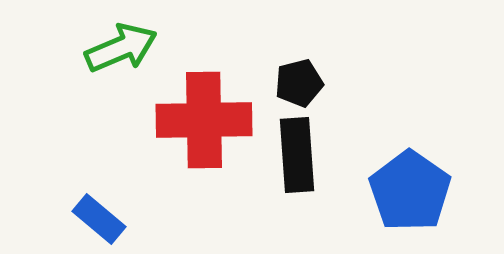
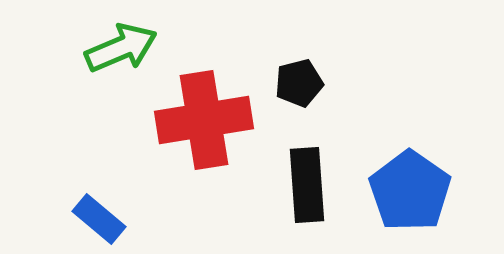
red cross: rotated 8 degrees counterclockwise
black rectangle: moved 10 px right, 30 px down
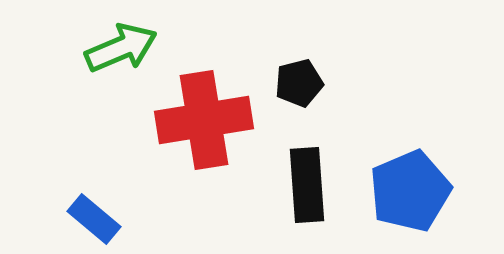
blue pentagon: rotated 14 degrees clockwise
blue rectangle: moved 5 px left
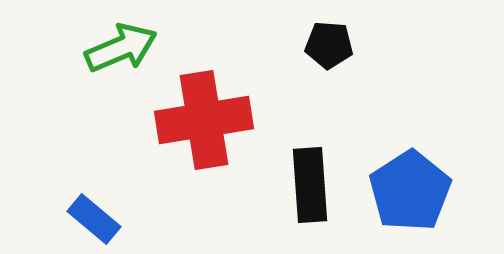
black pentagon: moved 30 px right, 38 px up; rotated 18 degrees clockwise
black rectangle: moved 3 px right
blue pentagon: rotated 10 degrees counterclockwise
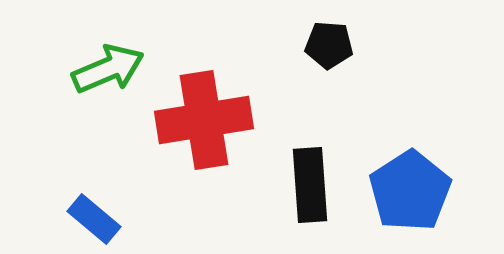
green arrow: moved 13 px left, 21 px down
